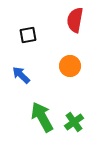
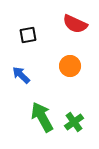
red semicircle: moved 4 px down; rotated 75 degrees counterclockwise
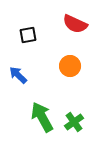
blue arrow: moved 3 px left
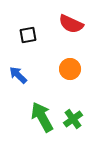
red semicircle: moved 4 px left
orange circle: moved 3 px down
green cross: moved 1 px left, 3 px up
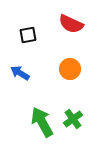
blue arrow: moved 2 px right, 2 px up; rotated 12 degrees counterclockwise
green arrow: moved 5 px down
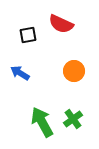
red semicircle: moved 10 px left
orange circle: moved 4 px right, 2 px down
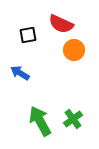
orange circle: moved 21 px up
green arrow: moved 2 px left, 1 px up
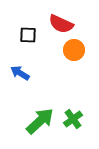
black square: rotated 12 degrees clockwise
green arrow: rotated 76 degrees clockwise
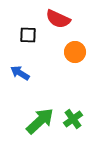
red semicircle: moved 3 px left, 5 px up
orange circle: moved 1 px right, 2 px down
